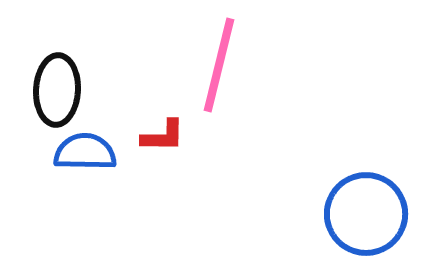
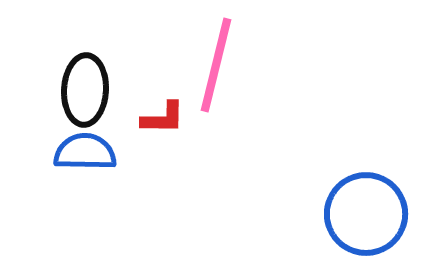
pink line: moved 3 px left
black ellipse: moved 28 px right
red L-shape: moved 18 px up
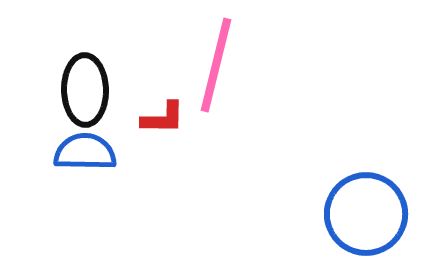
black ellipse: rotated 4 degrees counterclockwise
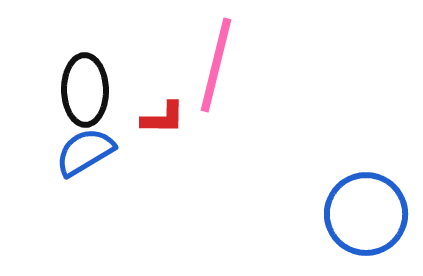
blue semicircle: rotated 32 degrees counterclockwise
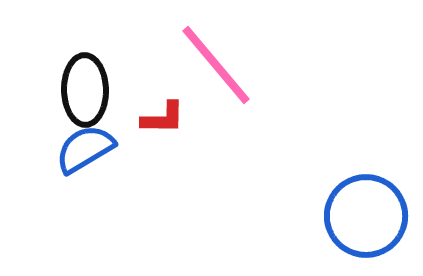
pink line: rotated 54 degrees counterclockwise
blue semicircle: moved 3 px up
blue circle: moved 2 px down
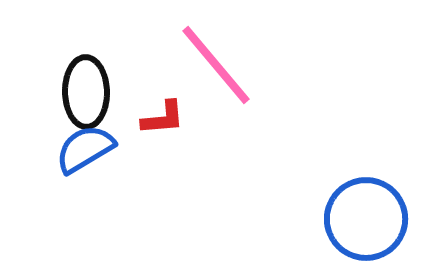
black ellipse: moved 1 px right, 2 px down
red L-shape: rotated 6 degrees counterclockwise
blue circle: moved 3 px down
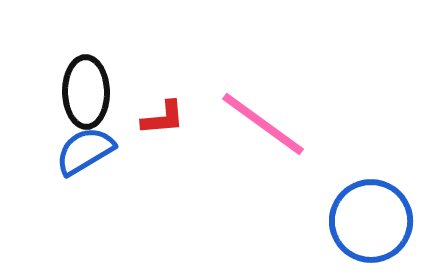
pink line: moved 47 px right, 59 px down; rotated 14 degrees counterclockwise
blue semicircle: moved 2 px down
blue circle: moved 5 px right, 2 px down
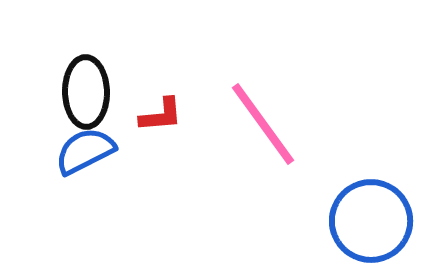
red L-shape: moved 2 px left, 3 px up
pink line: rotated 18 degrees clockwise
blue semicircle: rotated 4 degrees clockwise
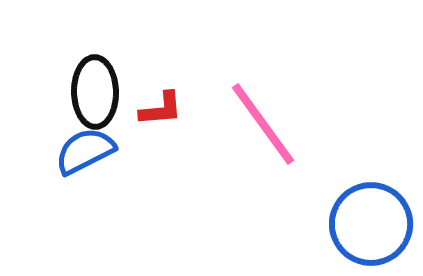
black ellipse: moved 9 px right
red L-shape: moved 6 px up
blue circle: moved 3 px down
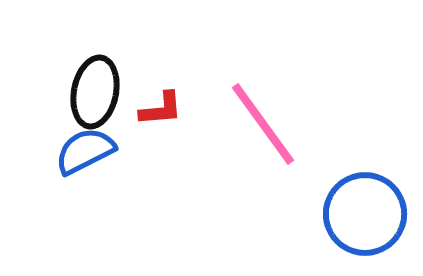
black ellipse: rotated 12 degrees clockwise
blue circle: moved 6 px left, 10 px up
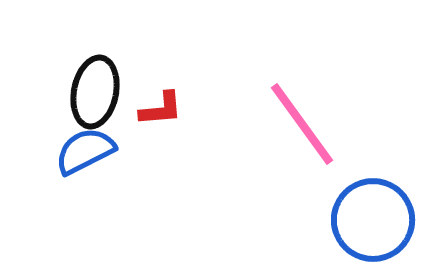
pink line: moved 39 px right
blue circle: moved 8 px right, 6 px down
